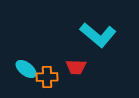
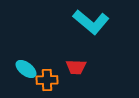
cyan L-shape: moved 7 px left, 13 px up
orange cross: moved 3 px down
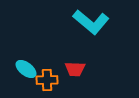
red trapezoid: moved 1 px left, 2 px down
